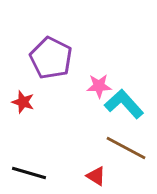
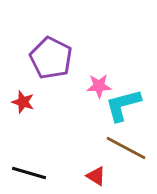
cyan L-shape: moved 1 px left, 1 px down; rotated 63 degrees counterclockwise
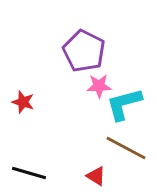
purple pentagon: moved 33 px right, 7 px up
cyan L-shape: moved 1 px right, 1 px up
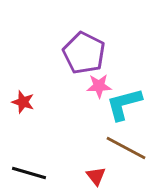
purple pentagon: moved 2 px down
red triangle: rotated 20 degrees clockwise
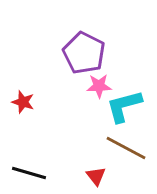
cyan L-shape: moved 2 px down
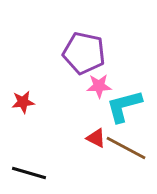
purple pentagon: rotated 15 degrees counterclockwise
red star: rotated 25 degrees counterclockwise
red triangle: moved 38 px up; rotated 25 degrees counterclockwise
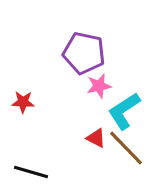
pink star: rotated 10 degrees counterclockwise
red star: rotated 10 degrees clockwise
cyan L-shape: moved 5 px down; rotated 18 degrees counterclockwise
brown line: rotated 18 degrees clockwise
black line: moved 2 px right, 1 px up
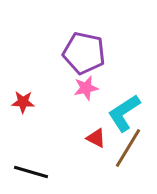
pink star: moved 13 px left, 2 px down
cyan L-shape: moved 2 px down
brown line: moved 2 px right; rotated 75 degrees clockwise
